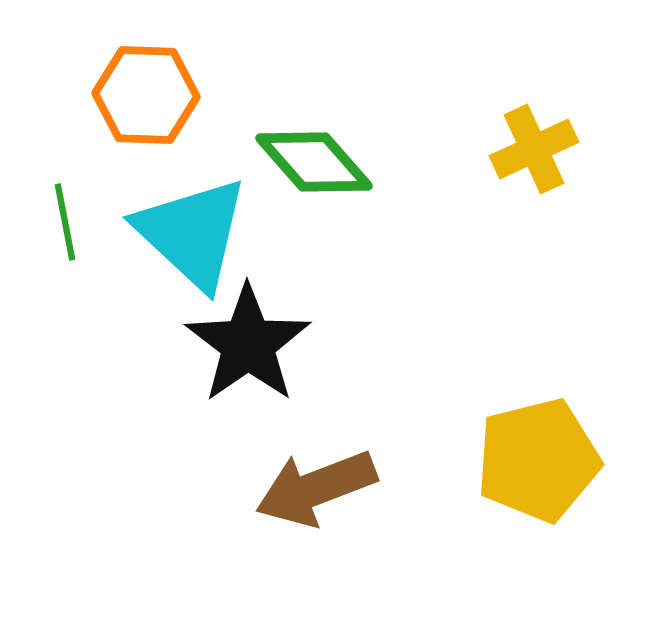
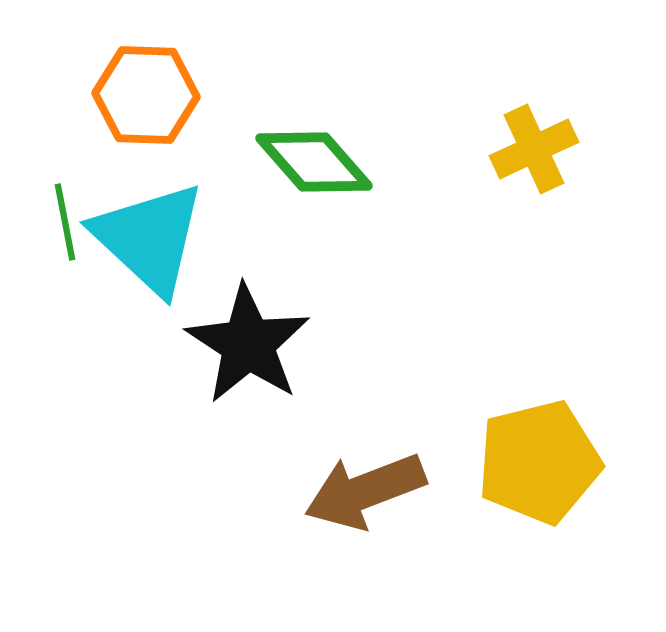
cyan triangle: moved 43 px left, 5 px down
black star: rotated 4 degrees counterclockwise
yellow pentagon: moved 1 px right, 2 px down
brown arrow: moved 49 px right, 3 px down
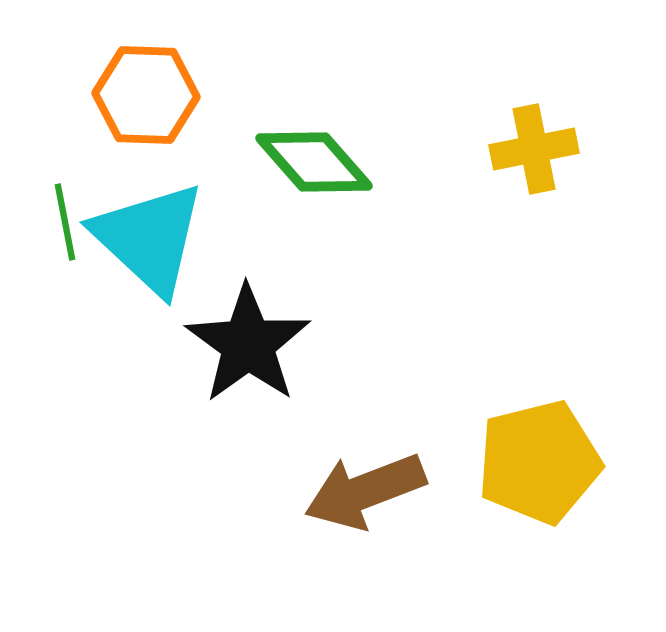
yellow cross: rotated 14 degrees clockwise
black star: rotated 3 degrees clockwise
